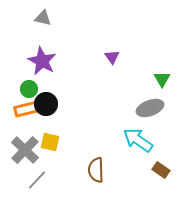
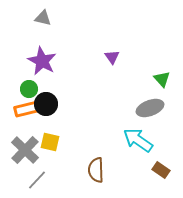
green triangle: rotated 12 degrees counterclockwise
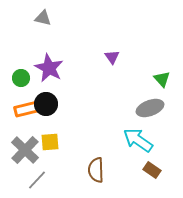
purple star: moved 7 px right, 7 px down
green circle: moved 8 px left, 11 px up
yellow square: rotated 18 degrees counterclockwise
brown rectangle: moved 9 px left
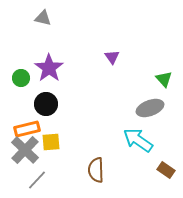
purple star: rotated 8 degrees clockwise
green triangle: moved 2 px right
orange rectangle: moved 20 px down
yellow square: moved 1 px right
brown rectangle: moved 14 px right
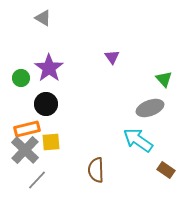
gray triangle: rotated 18 degrees clockwise
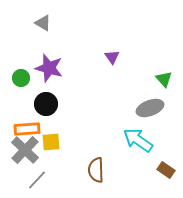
gray triangle: moved 5 px down
purple star: rotated 20 degrees counterclockwise
orange rectangle: rotated 10 degrees clockwise
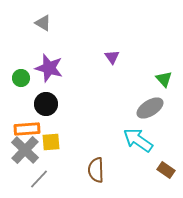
gray ellipse: rotated 12 degrees counterclockwise
gray line: moved 2 px right, 1 px up
